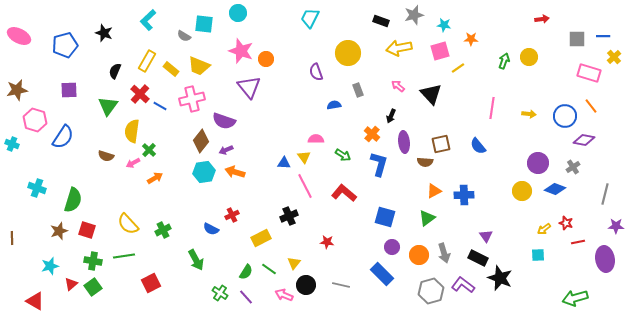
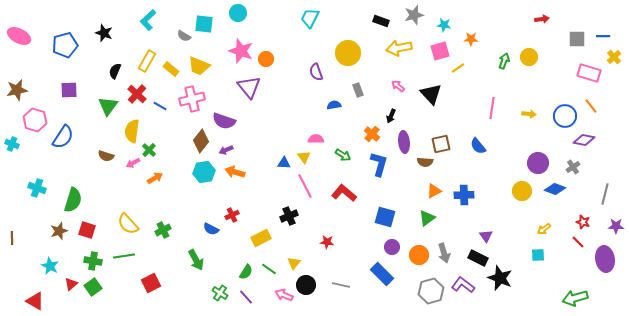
red cross at (140, 94): moved 3 px left
red star at (566, 223): moved 17 px right, 1 px up
red line at (578, 242): rotated 56 degrees clockwise
cyan star at (50, 266): rotated 30 degrees counterclockwise
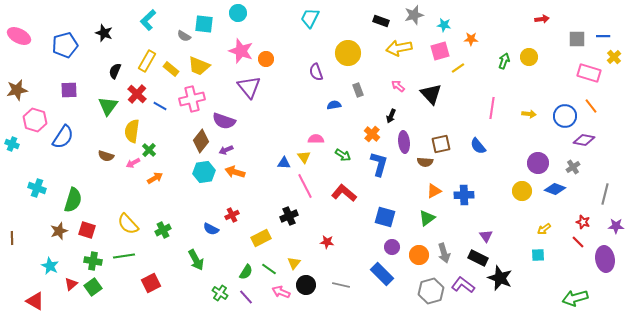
pink arrow at (284, 295): moved 3 px left, 3 px up
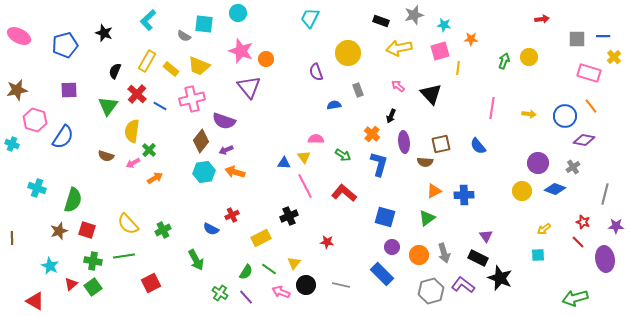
yellow line at (458, 68): rotated 48 degrees counterclockwise
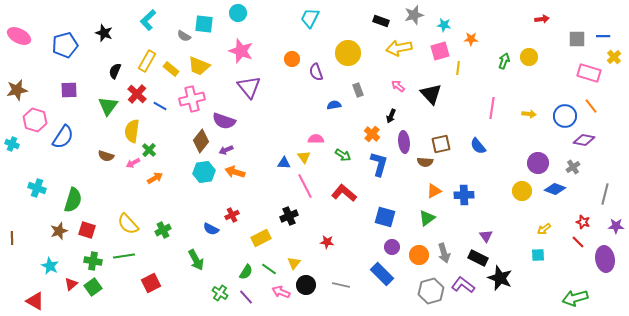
orange circle at (266, 59): moved 26 px right
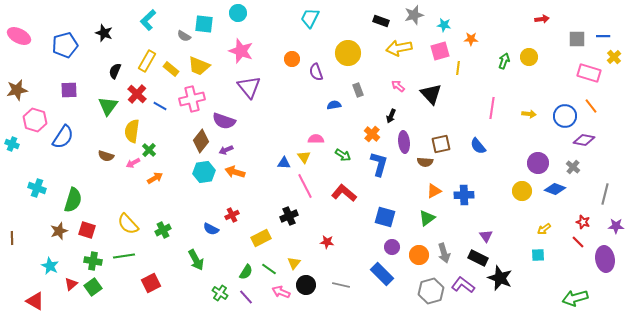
gray cross at (573, 167): rotated 16 degrees counterclockwise
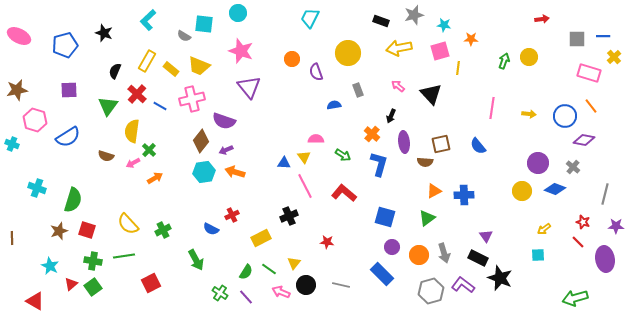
blue semicircle at (63, 137): moved 5 px right; rotated 25 degrees clockwise
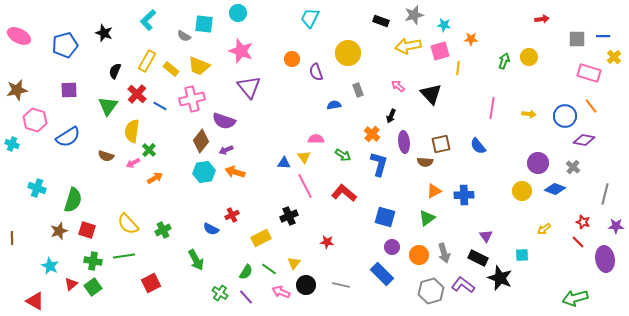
yellow arrow at (399, 48): moved 9 px right, 2 px up
cyan square at (538, 255): moved 16 px left
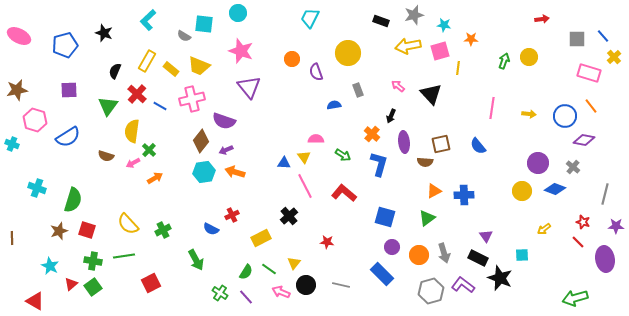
blue line at (603, 36): rotated 48 degrees clockwise
black cross at (289, 216): rotated 18 degrees counterclockwise
